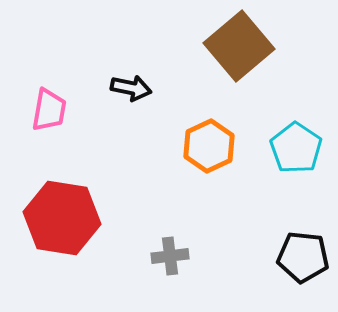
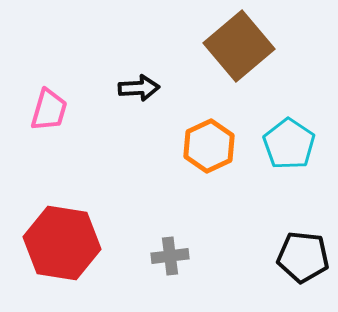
black arrow: moved 8 px right; rotated 15 degrees counterclockwise
pink trapezoid: rotated 6 degrees clockwise
cyan pentagon: moved 7 px left, 4 px up
red hexagon: moved 25 px down
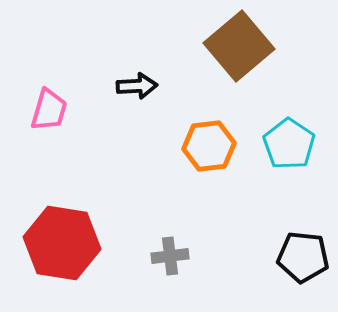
black arrow: moved 2 px left, 2 px up
orange hexagon: rotated 18 degrees clockwise
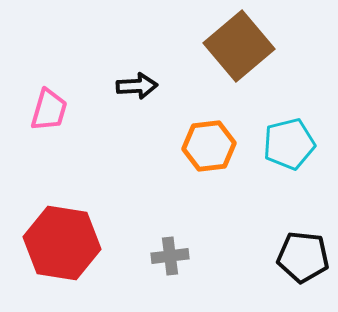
cyan pentagon: rotated 24 degrees clockwise
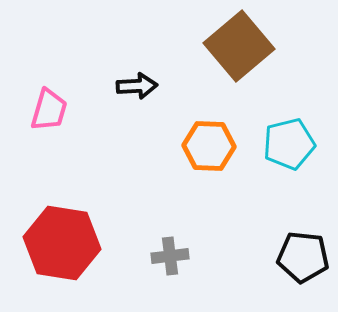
orange hexagon: rotated 9 degrees clockwise
